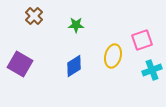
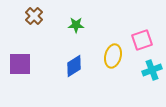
purple square: rotated 30 degrees counterclockwise
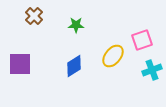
yellow ellipse: rotated 25 degrees clockwise
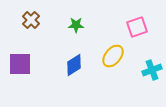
brown cross: moved 3 px left, 4 px down
pink square: moved 5 px left, 13 px up
blue diamond: moved 1 px up
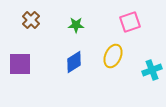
pink square: moved 7 px left, 5 px up
yellow ellipse: rotated 15 degrees counterclockwise
blue diamond: moved 3 px up
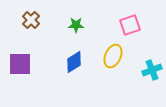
pink square: moved 3 px down
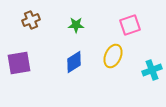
brown cross: rotated 24 degrees clockwise
purple square: moved 1 px left, 1 px up; rotated 10 degrees counterclockwise
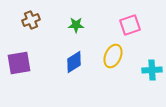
cyan cross: rotated 18 degrees clockwise
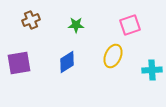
blue diamond: moved 7 px left
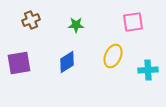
pink square: moved 3 px right, 3 px up; rotated 10 degrees clockwise
cyan cross: moved 4 px left
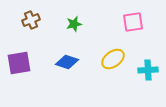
green star: moved 2 px left, 1 px up; rotated 14 degrees counterclockwise
yellow ellipse: moved 3 px down; rotated 30 degrees clockwise
blue diamond: rotated 50 degrees clockwise
